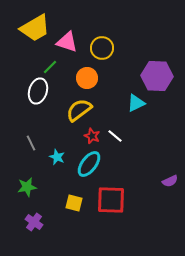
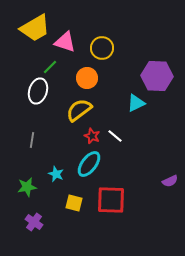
pink triangle: moved 2 px left
gray line: moved 1 px right, 3 px up; rotated 35 degrees clockwise
cyan star: moved 1 px left, 17 px down
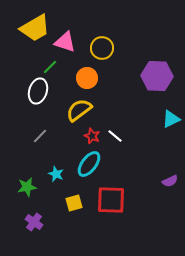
cyan triangle: moved 35 px right, 16 px down
gray line: moved 8 px right, 4 px up; rotated 35 degrees clockwise
yellow square: rotated 30 degrees counterclockwise
